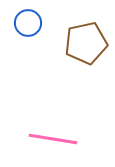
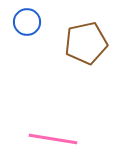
blue circle: moved 1 px left, 1 px up
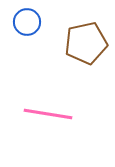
pink line: moved 5 px left, 25 px up
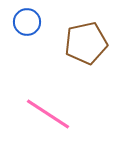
pink line: rotated 24 degrees clockwise
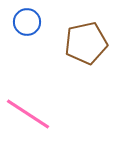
pink line: moved 20 px left
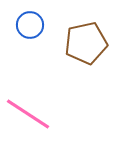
blue circle: moved 3 px right, 3 px down
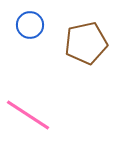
pink line: moved 1 px down
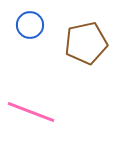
pink line: moved 3 px right, 3 px up; rotated 12 degrees counterclockwise
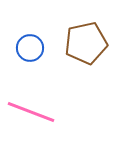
blue circle: moved 23 px down
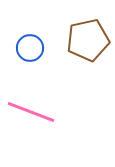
brown pentagon: moved 2 px right, 3 px up
